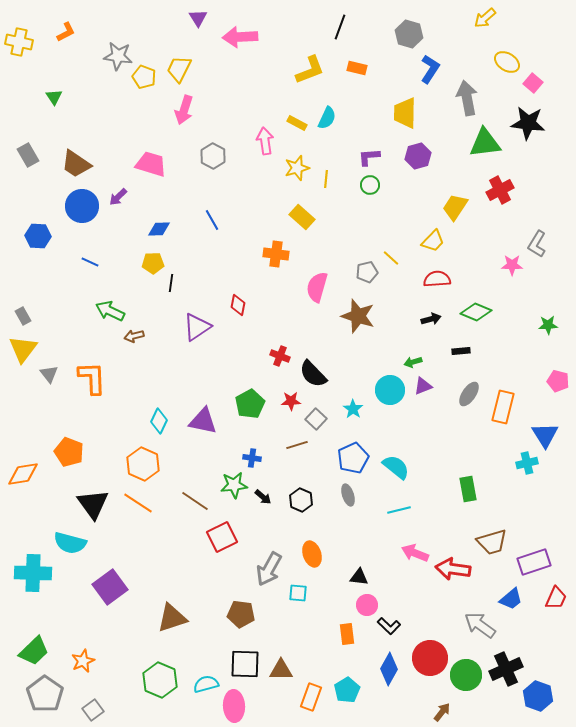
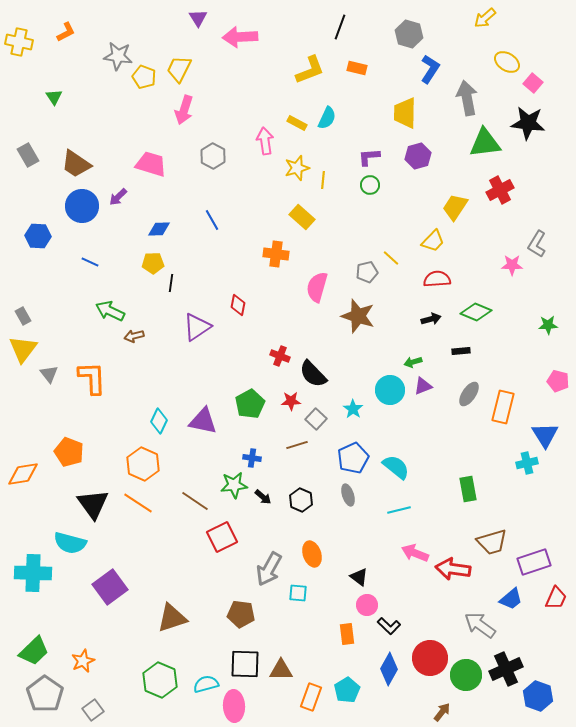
yellow line at (326, 179): moved 3 px left, 1 px down
black triangle at (359, 577): rotated 30 degrees clockwise
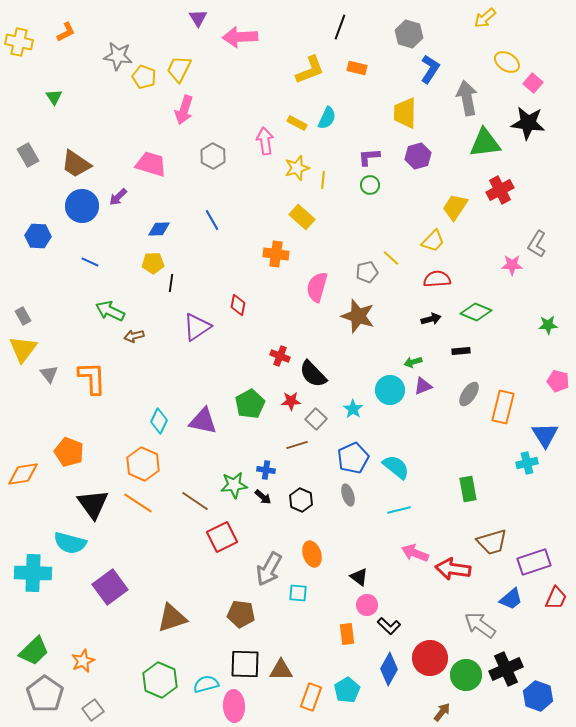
blue cross at (252, 458): moved 14 px right, 12 px down
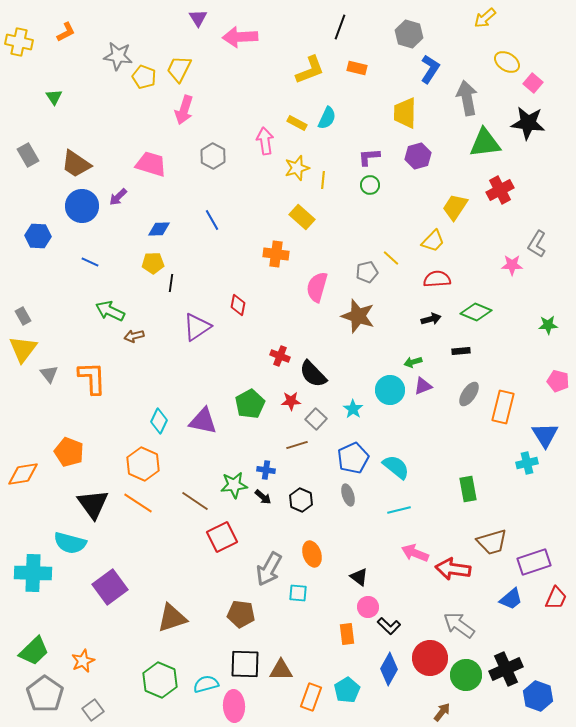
pink circle at (367, 605): moved 1 px right, 2 px down
gray arrow at (480, 625): moved 21 px left
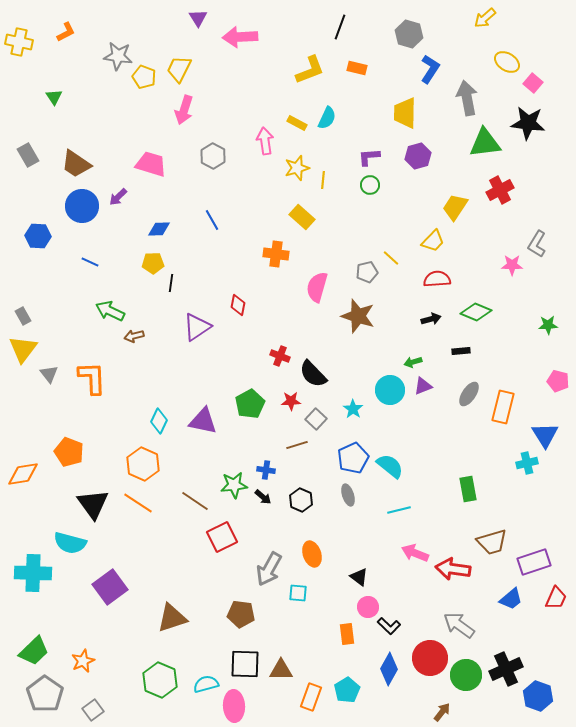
cyan semicircle at (396, 467): moved 6 px left, 1 px up
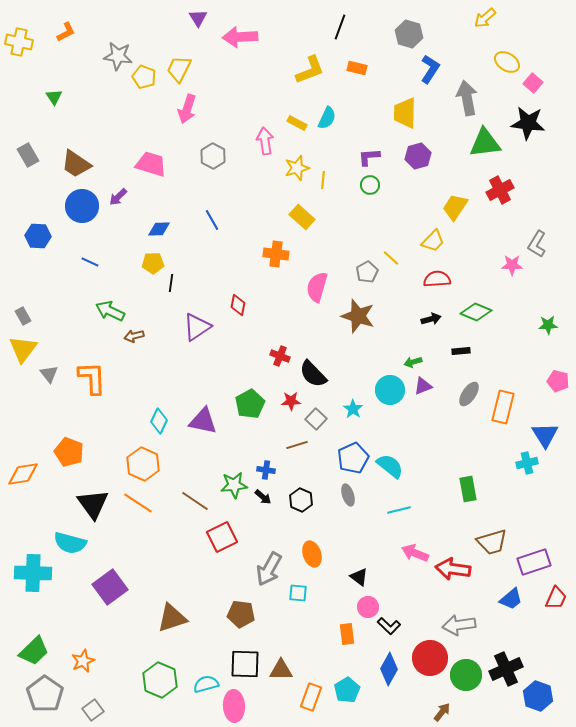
pink arrow at (184, 110): moved 3 px right, 1 px up
gray pentagon at (367, 272): rotated 15 degrees counterclockwise
gray arrow at (459, 625): rotated 44 degrees counterclockwise
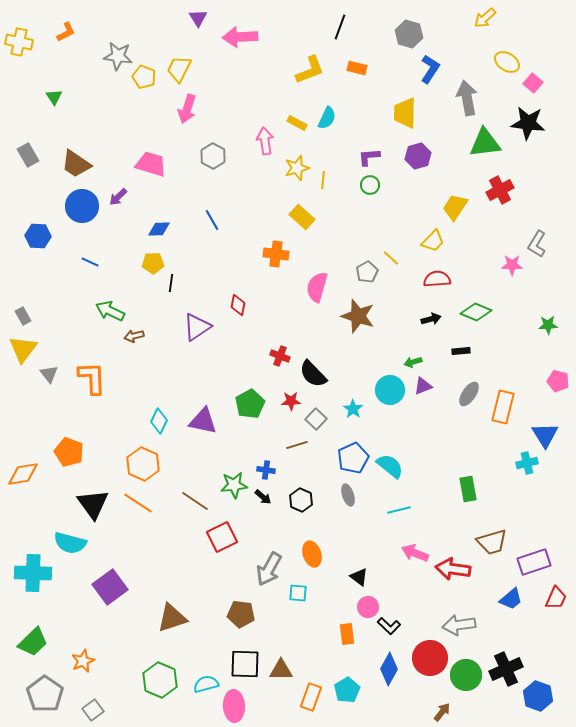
green trapezoid at (34, 651): moved 1 px left, 9 px up
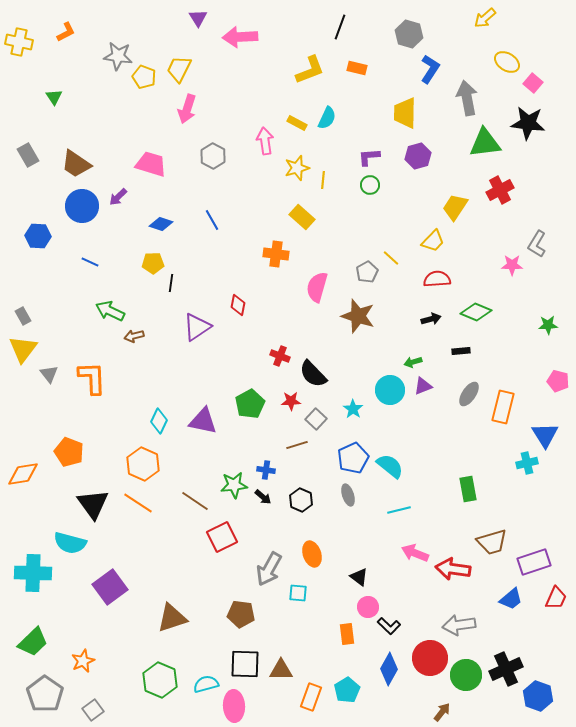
blue diamond at (159, 229): moved 2 px right, 5 px up; rotated 20 degrees clockwise
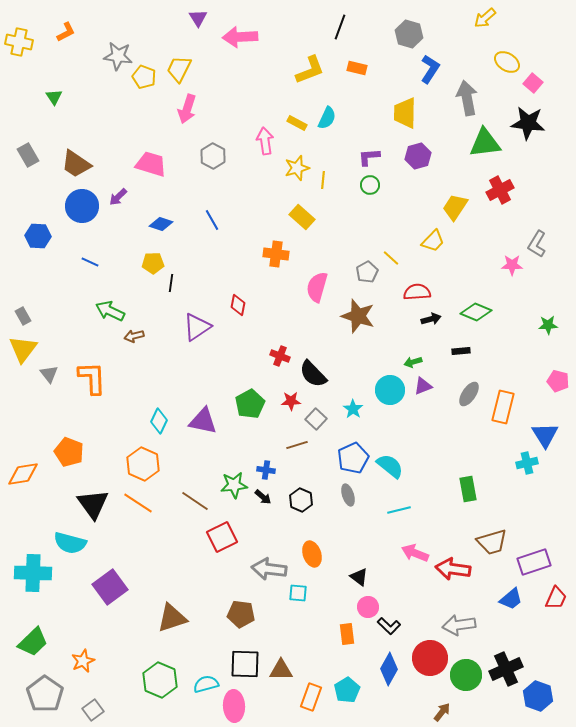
red semicircle at (437, 279): moved 20 px left, 13 px down
gray arrow at (269, 569): rotated 68 degrees clockwise
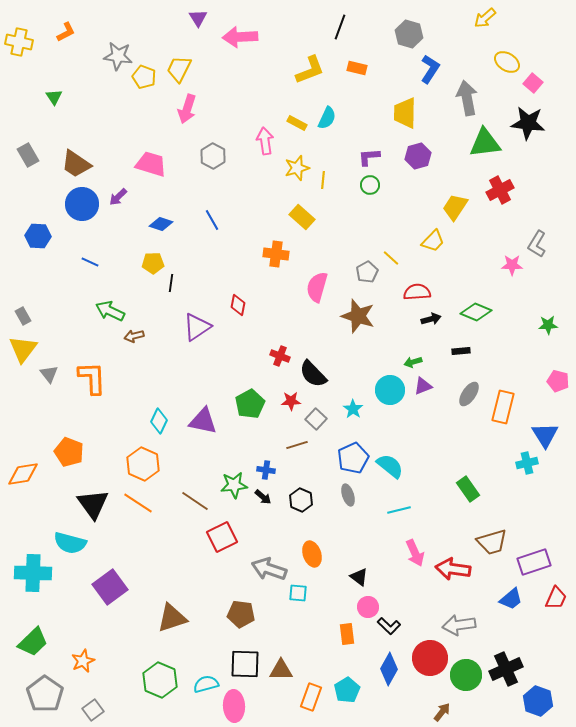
blue circle at (82, 206): moved 2 px up
green rectangle at (468, 489): rotated 25 degrees counterclockwise
pink arrow at (415, 553): rotated 136 degrees counterclockwise
gray arrow at (269, 569): rotated 12 degrees clockwise
blue hexagon at (538, 696): moved 5 px down
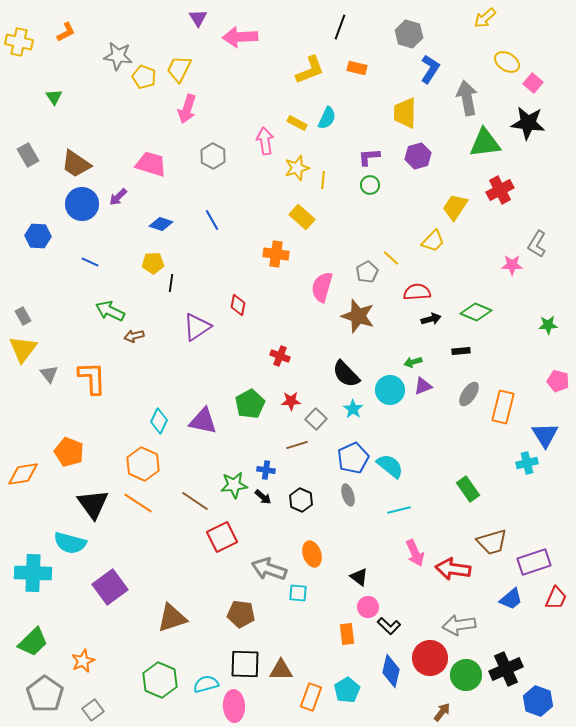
pink semicircle at (317, 287): moved 5 px right
black semicircle at (313, 374): moved 33 px right
blue diamond at (389, 669): moved 2 px right, 2 px down; rotated 16 degrees counterclockwise
